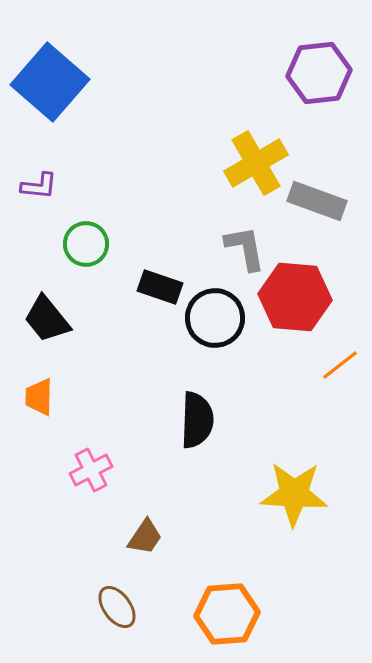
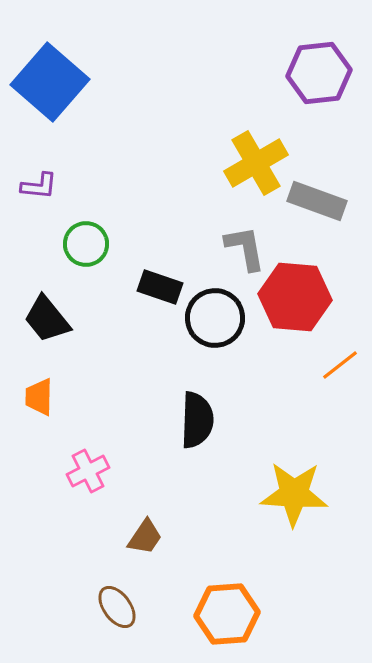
pink cross: moved 3 px left, 1 px down
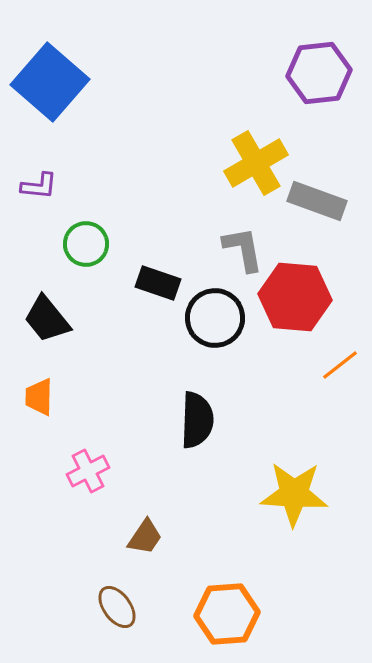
gray L-shape: moved 2 px left, 1 px down
black rectangle: moved 2 px left, 4 px up
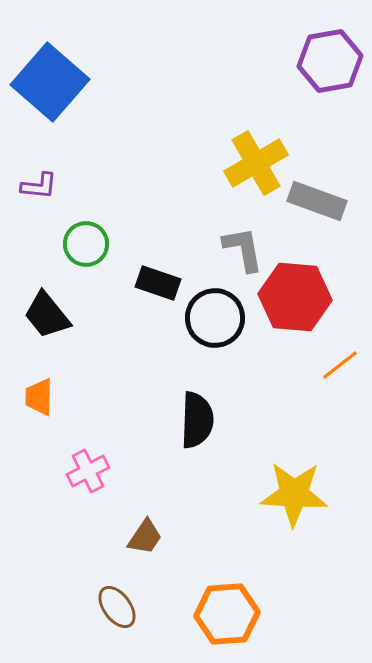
purple hexagon: moved 11 px right, 12 px up; rotated 4 degrees counterclockwise
black trapezoid: moved 4 px up
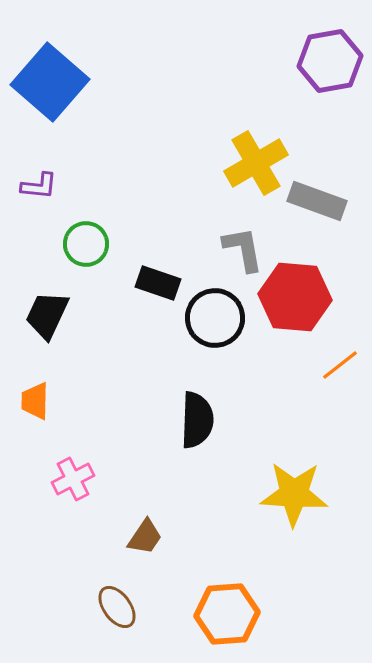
black trapezoid: rotated 64 degrees clockwise
orange trapezoid: moved 4 px left, 4 px down
pink cross: moved 15 px left, 8 px down
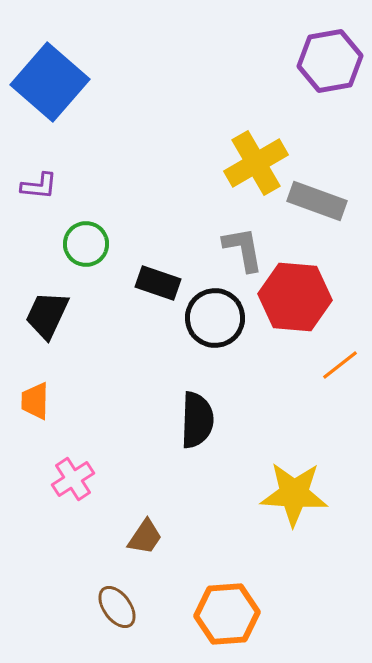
pink cross: rotated 6 degrees counterclockwise
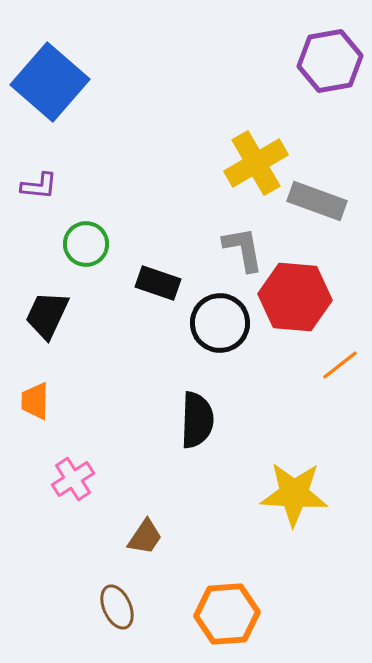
black circle: moved 5 px right, 5 px down
brown ellipse: rotated 12 degrees clockwise
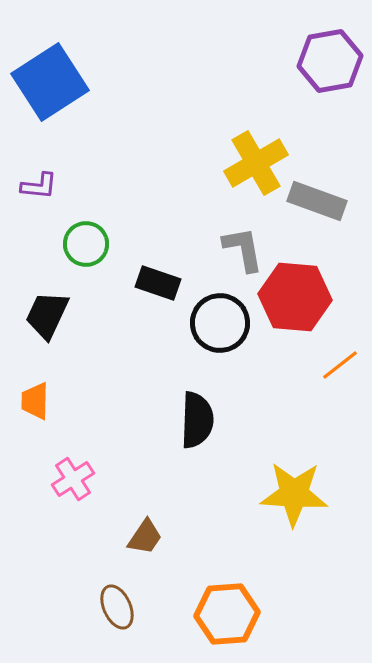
blue square: rotated 16 degrees clockwise
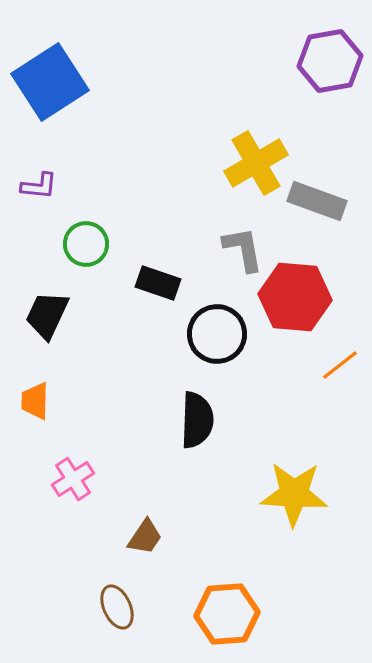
black circle: moved 3 px left, 11 px down
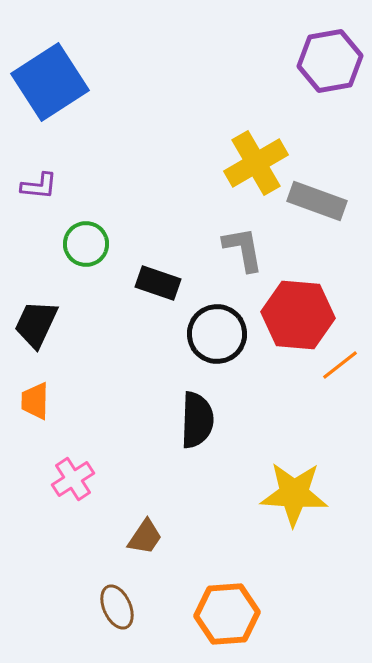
red hexagon: moved 3 px right, 18 px down
black trapezoid: moved 11 px left, 9 px down
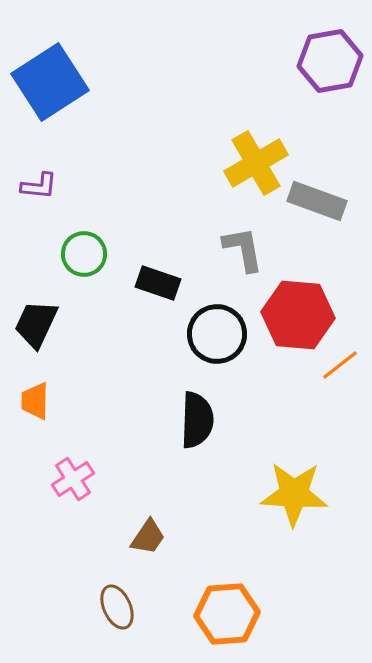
green circle: moved 2 px left, 10 px down
brown trapezoid: moved 3 px right
